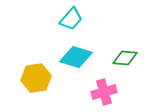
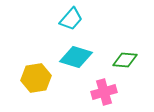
green diamond: moved 2 px down
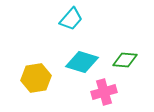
cyan diamond: moved 6 px right, 5 px down
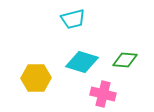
cyan trapezoid: moved 2 px right; rotated 35 degrees clockwise
yellow hexagon: rotated 8 degrees clockwise
pink cross: moved 1 px left, 2 px down; rotated 30 degrees clockwise
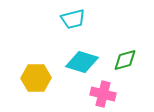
green diamond: rotated 20 degrees counterclockwise
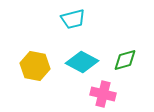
cyan diamond: rotated 12 degrees clockwise
yellow hexagon: moved 1 px left, 12 px up; rotated 12 degrees clockwise
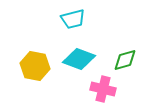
cyan diamond: moved 3 px left, 3 px up; rotated 8 degrees counterclockwise
pink cross: moved 5 px up
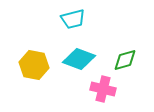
yellow hexagon: moved 1 px left, 1 px up
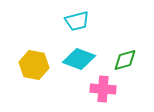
cyan trapezoid: moved 4 px right, 2 px down
pink cross: rotated 10 degrees counterclockwise
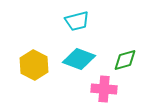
yellow hexagon: rotated 16 degrees clockwise
pink cross: moved 1 px right
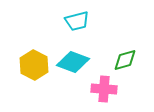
cyan diamond: moved 6 px left, 3 px down
